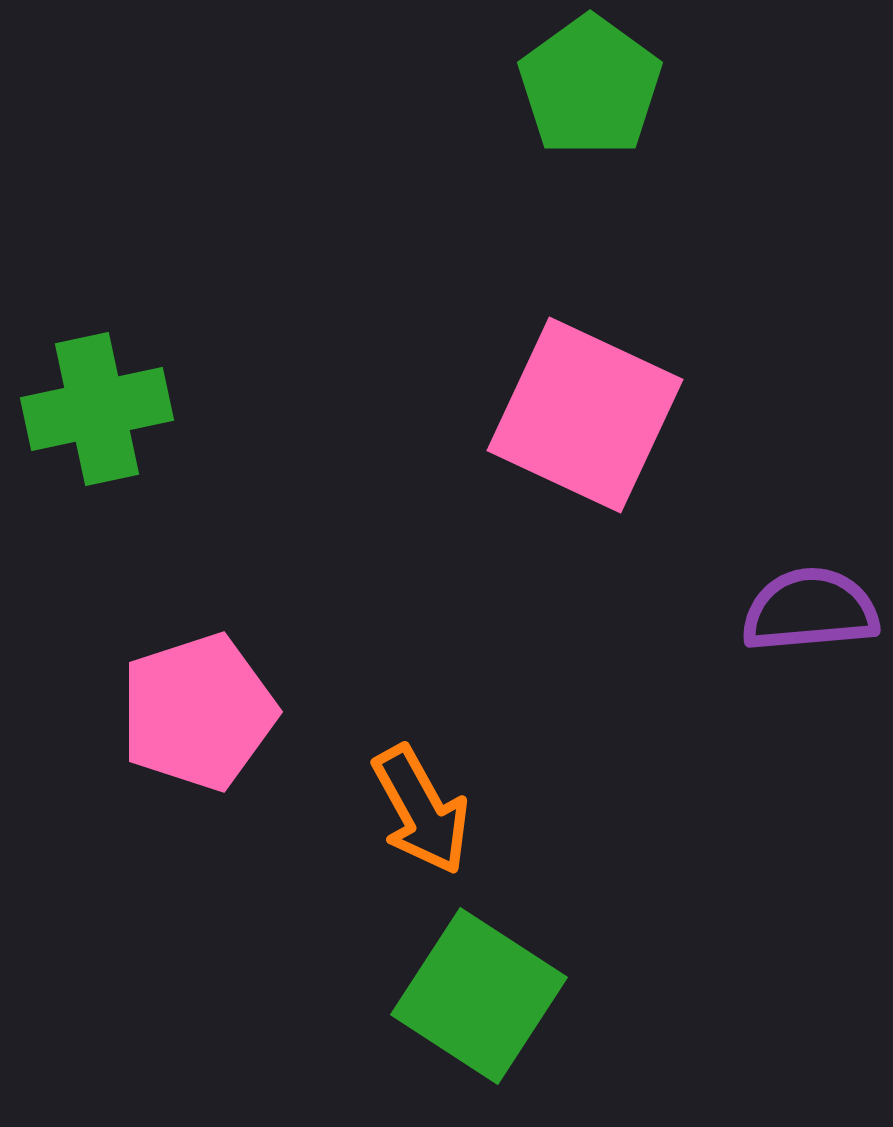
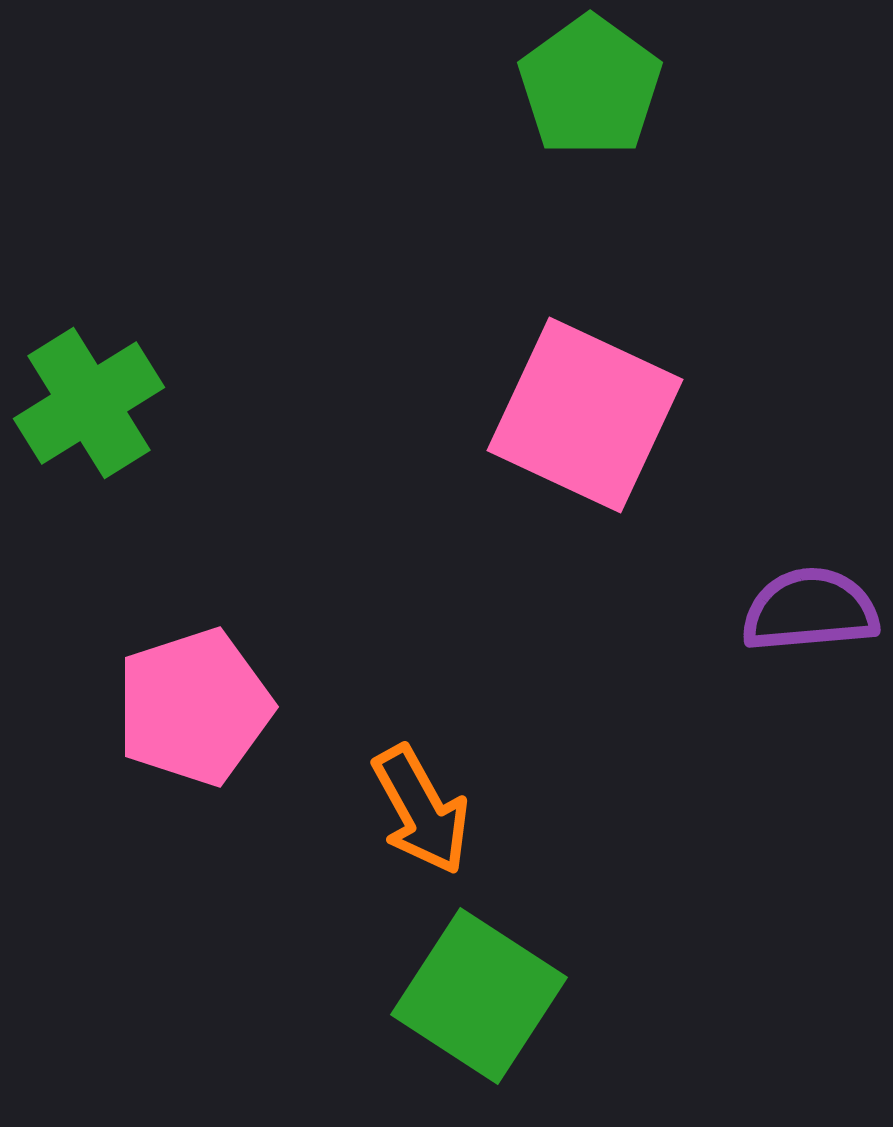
green cross: moved 8 px left, 6 px up; rotated 20 degrees counterclockwise
pink pentagon: moved 4 px left, 5 px up
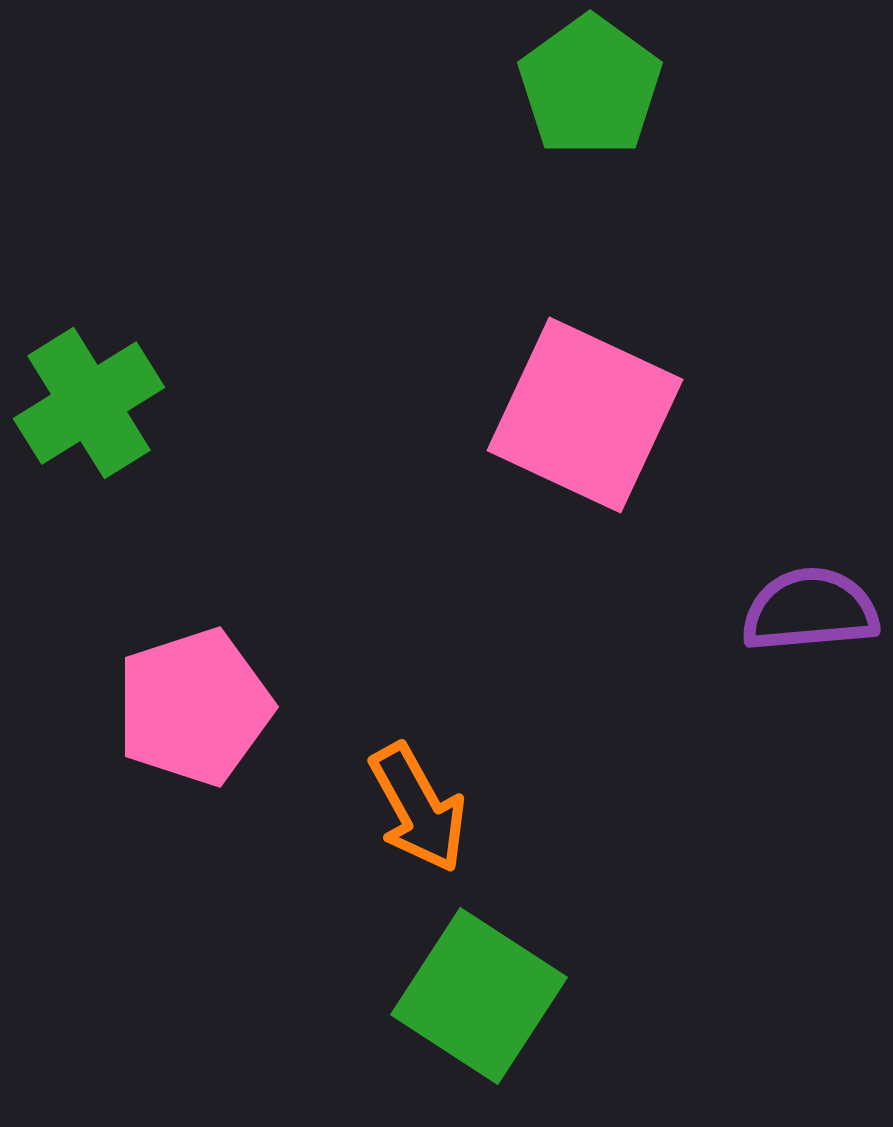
orange arrow: moved 3 px left, 2 px up
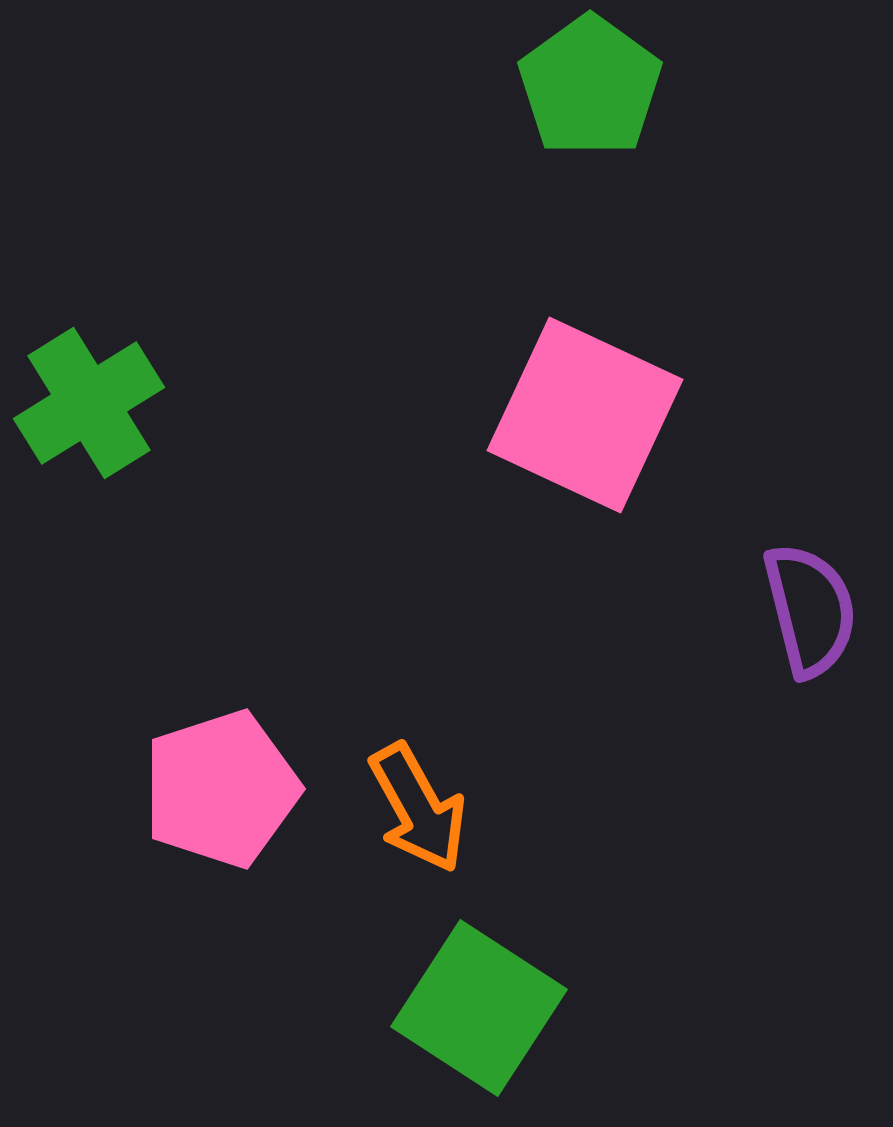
purple semicircle: rotated 81 degrees clockwise
pink pentagon: moved 27 px right, 82 px down
green square: moved 12 px down
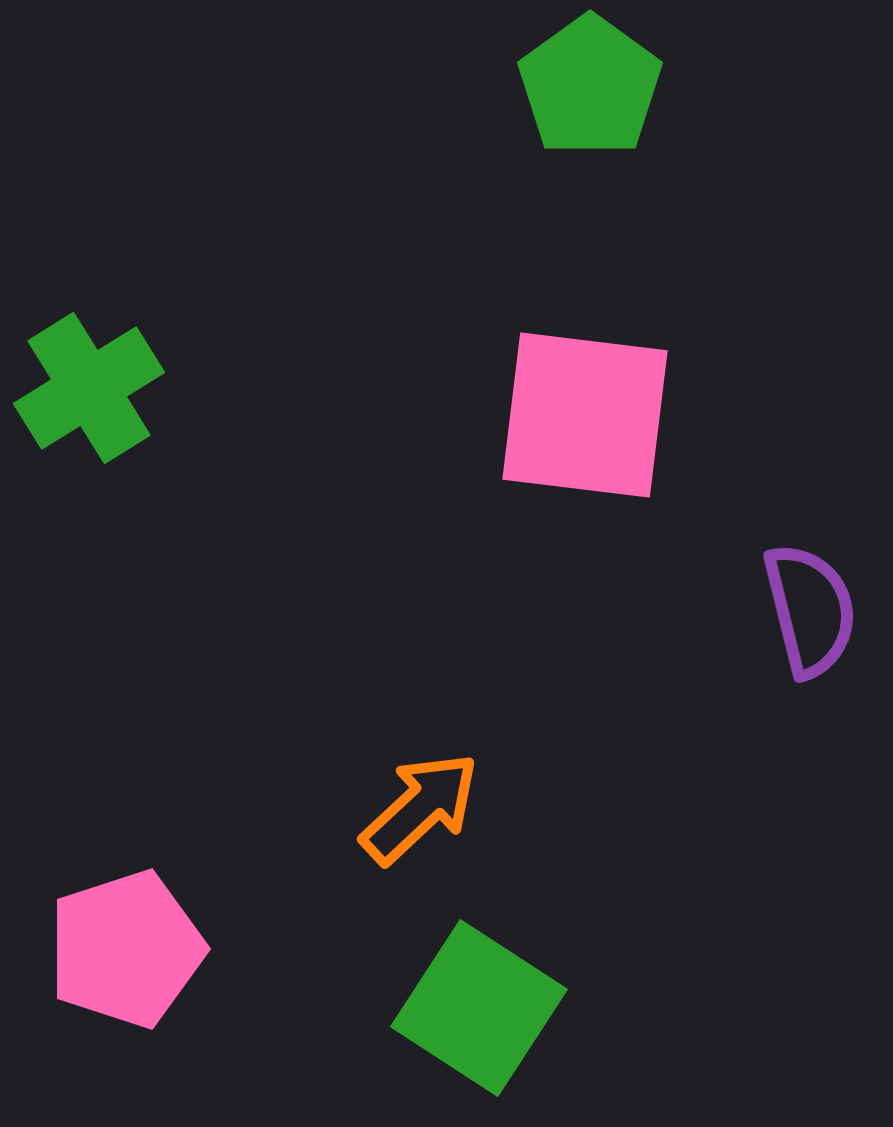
green cross: moved 15 px up
pink square: rotated 18 degrees counterclockwise
pink pentagon: moved 95 px left, 160 px down
orange arrow: moved 2 px right; rotated 104 degrees counterclockwise
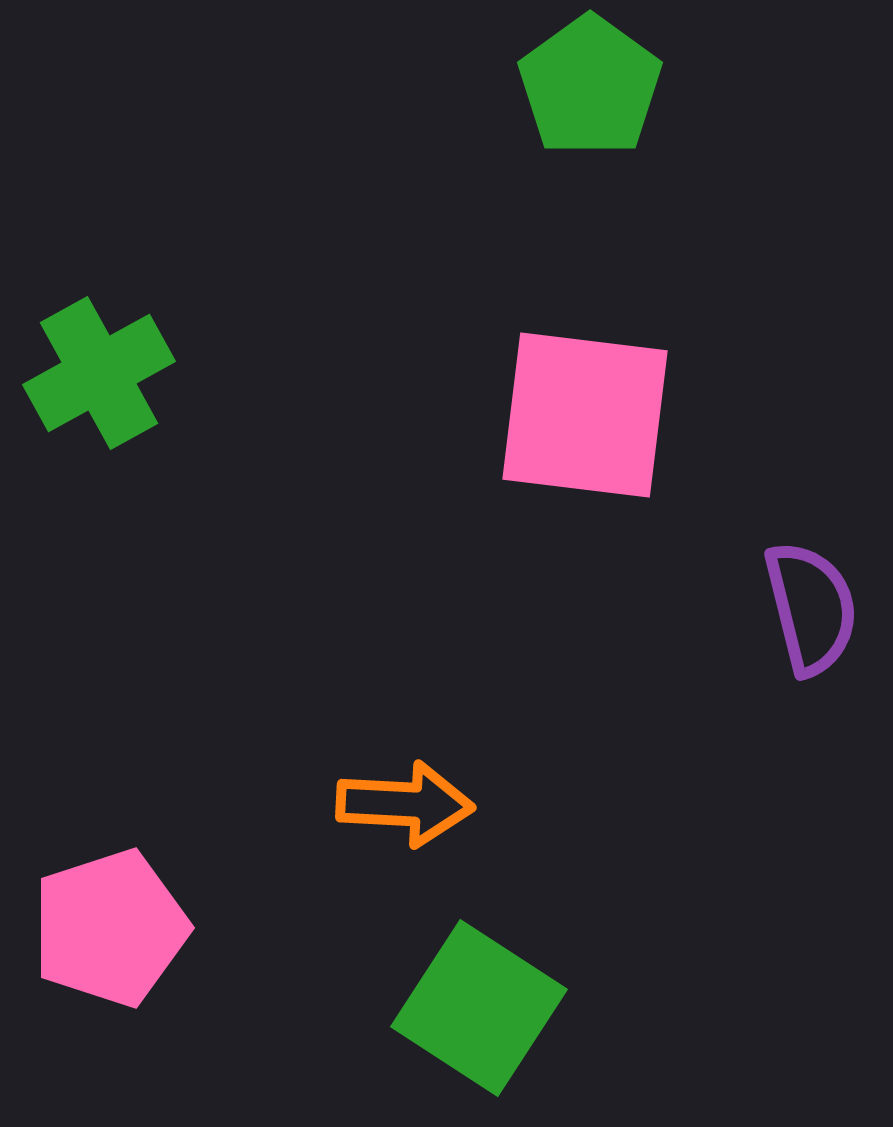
green cross: moved 10 px right, 15 px up; rotated 3 degrees clockwise
purple semicircle: moved 1 px right, 2 px up
orange arrow: moved 15 px left, 4 px up; rotated 46 degrees clockwise
pink pentagon: moved 16 px left, 21 px up
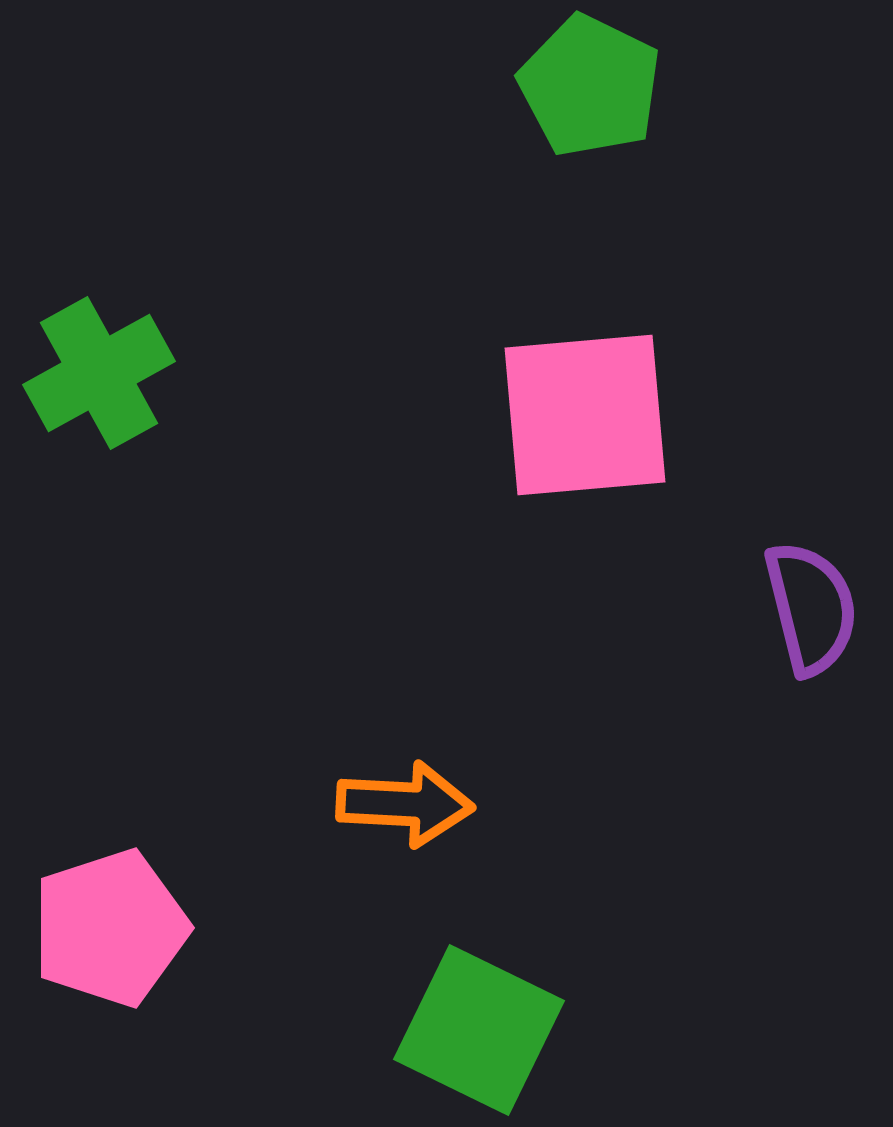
green pentagon: rotated 10 degrees counterclockwise
pink square: rotated 12 degrees counterclockwise
green square: moved 22 px down; rotated 7 degrees counterclockwise
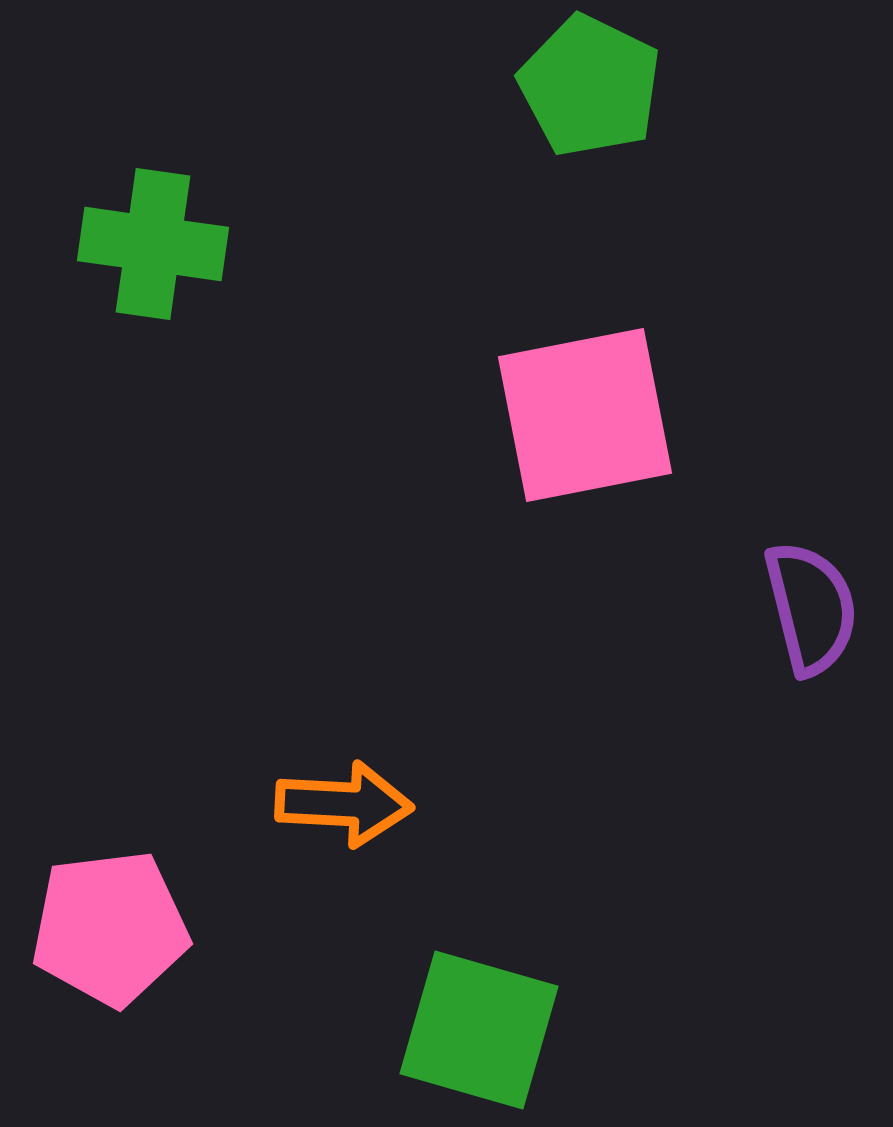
green cross: moved 54 px right, 129 px up; rotated 37 degrees clockwise
pink square: rotated 6 degrees counterclockwise
orange arrow: moved 61 px left
pink pentagon: rotated 11 degrees clockwise
green square: rotated 10 degrees counterclockwise
